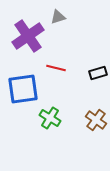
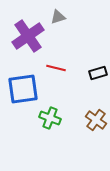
green cross: rotated 10 degrees counterclockwise
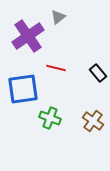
gray triangle: rotated 21 degrees counterclockwise
black rectangle: rotated 66 degrees clockwise
brown cross: moved 3 px left, 1 px down
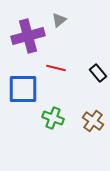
gray triangle: moved 1 px right, 3 px down
purple cross: rotated 20 degrees clockwise
blue square: rotated 8 degrees clockwise
green cross: moved 3 px right
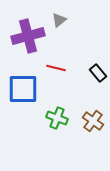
green cross: moved 4 px right
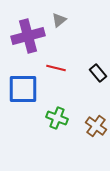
brown cross: moved 3 px right, 5 px down
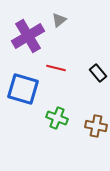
purple cross: rotated 16 degrees counterclockwise
blue square: rotated 16 degrees clockwise
brown cross: rotated 25 degrees counterclockwise
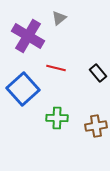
gray triangle: moved 2 px up
purple cross: rotated 28 degrees counterclockwise
blue square: rotated 32 degrees clockwise
green cross: rotated 20 degrees counterclockwise
brown cross: rotated 20 degrees counterclockwise
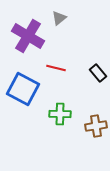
blue square: rotated 20 degrees counterclockwise
green cross: moved 3 px right, 4 px up
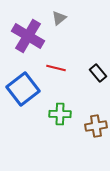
blue square: rotated 24 degrees clockwise
